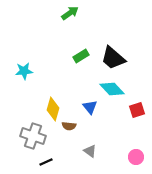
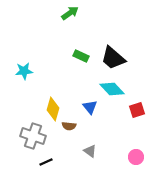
green rectangle: rotated 56 degrees clockwise
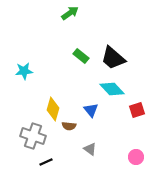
green rectangle: rotated 14 degrees clockwise
blue triangle: moved 1 px right, 3 px down
gray triangle: moved 2 px up
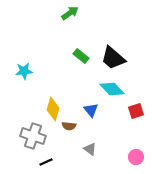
red square: moved 1 px left, 1 px down
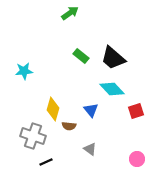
pink circle: moved 1 px right, 2 px down
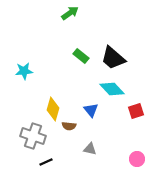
gray triangle: rotated 24 degrees counterclockwise
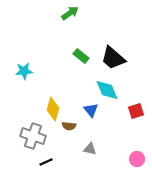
cyan diamond: moved 5 px left, 1 px down; rotated 20 degrees clockwise
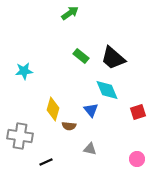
red square: moved 2 px right, 1 px down
gray cross: moved 13 px left; rotated 10 degrees counterclockwise
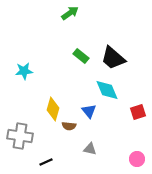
blue triangle: moved 2 px left, 1 px down
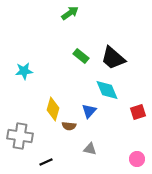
blue triangle: rotated 21 degrees clockwise
